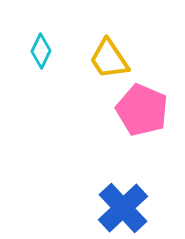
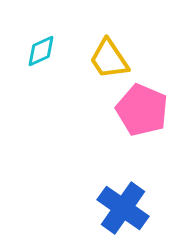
cyan diamond: rotated 40 degrees clockwise
blue cross: rotated 12 degrees counterclockwise
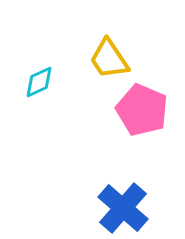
cyan diamond: moved 2 px left, 31 px down
blue cross: rotated 6 degrees clockwise
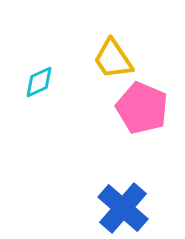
yellow trapezoid: moved 4 px right
pink pentagon: moved 2 px up
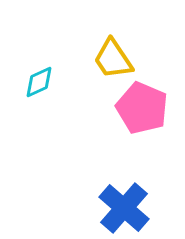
blue cross: moved 1 px right
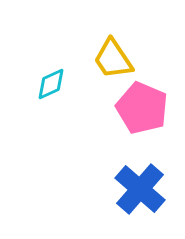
cyan diamond: moved 12 px right, 2 px down
blue cross: moved 16 px right, 19 px up
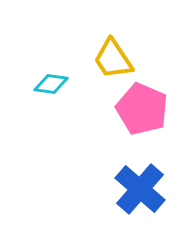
cyan diamond: rotated 32 degrees clockwise
pink pentagon: moved 1 px down
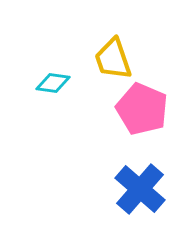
yellow trapezoid: rotated 15 degrees clockwise
cyan diamond: moved 2 px right, 1 px up
